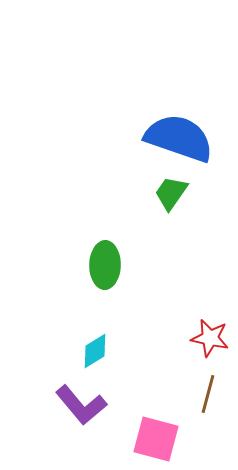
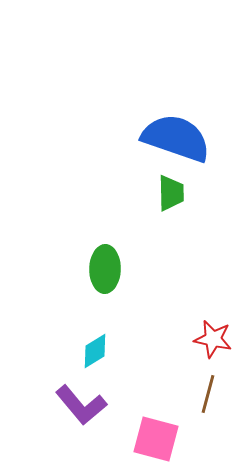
blue semicircle: moved 3 px left
green trapezoid: rotated 144 degrees clockwise
green ellipse: moved 4 px down
red star: moved 3 px right, 1 px down
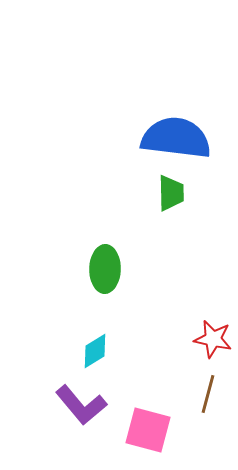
blue semicircle: rotated 12 degrees counterclockwise
pink square: moved 8 px left, 9 px up
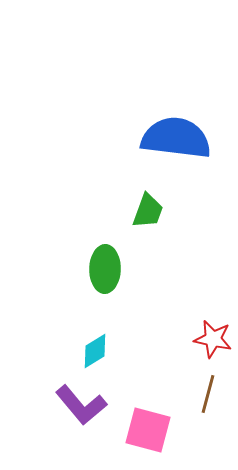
green trapezoid: moved 23 px left, 18 px down; rotated 21 degrees clockwise
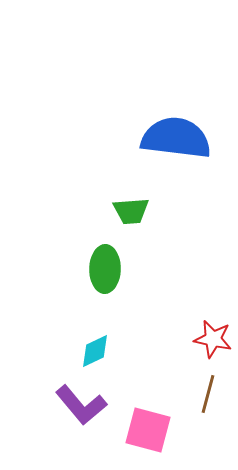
green trapezoid: moved 17 px left; rotated 66 degrees clockwise
cyan diamond: rotated 6 degrees clockwise
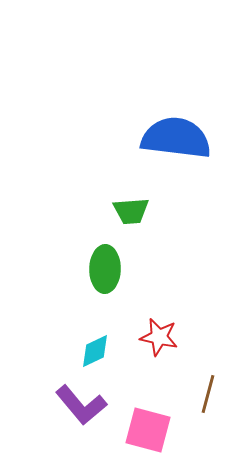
red star: moved 54 px left, 2 px up
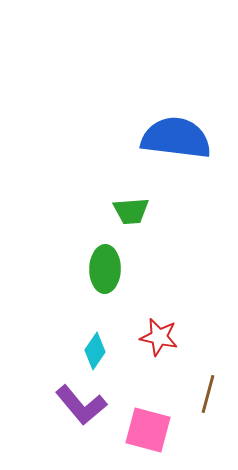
cyan diamond: rotated 30 degrees counterclockwise
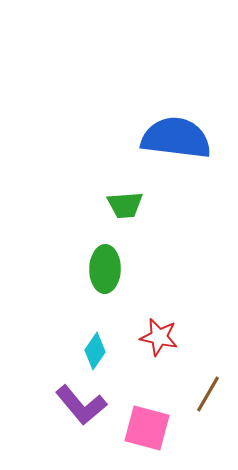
green trapezoid: moved 6 px left, 6 px up
brown line: rotated 15 degrees clockwise
pink square: moved 1 px left, 2 px up
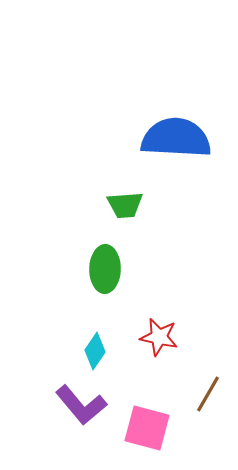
blue semicircle: rotated 4 degrees counterclockwise
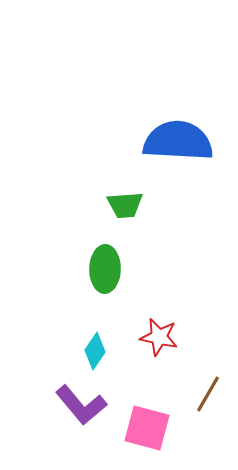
blue semicircle: moved 2 px right, 3 px down
